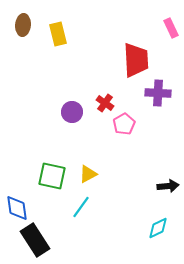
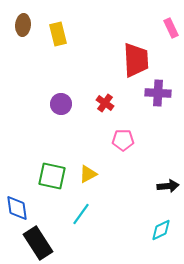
purple circle: moved 11 px left, 8 px up
pink pentagon: moved 1 px left, 16 px down; rotated 30 degrees clockwise
cyan line: moved 7 px down
cyan diamond: moved 3 px right, 2 px down
black rectangle: moved 3 px right, 3 px down
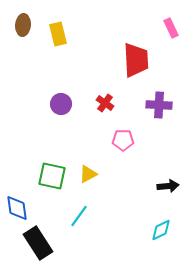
purple cross: moved 1 px right, 12 px down
cyan line: moved 2 px left, 2 px down
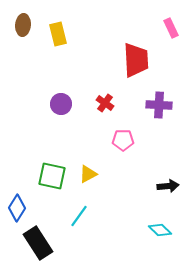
blue diamond: rotated 40 degrees clockwise
cyan diamond: moved 1 px left; rotated 70 degrees clockwise
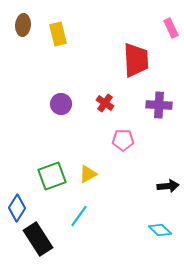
green square: rotated 32 degrees counterclockwise
black rectangle: moved 4 px up
